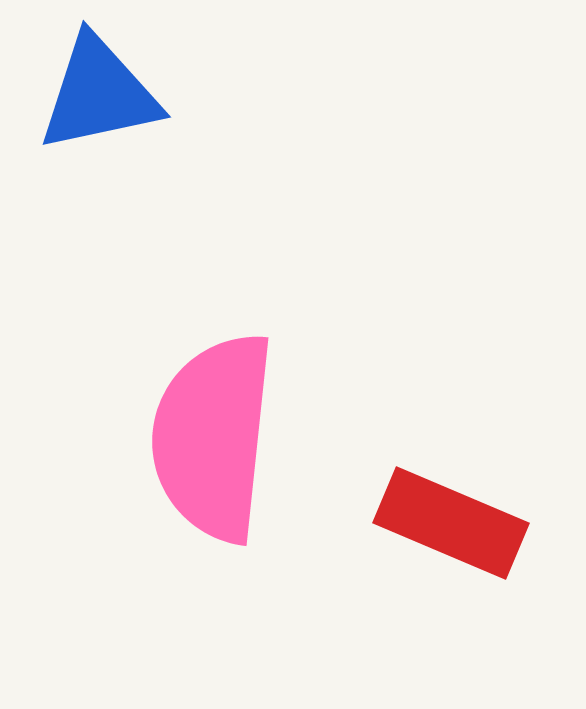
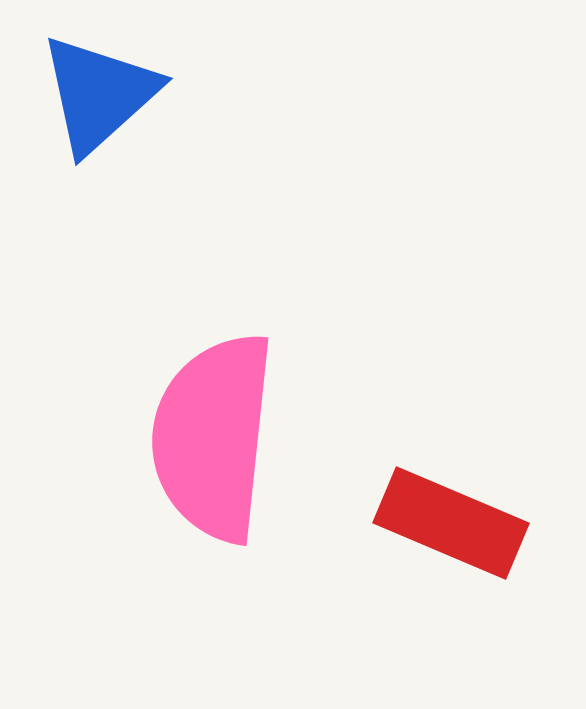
blue triangle: rotated 30 degrees counterclockwise
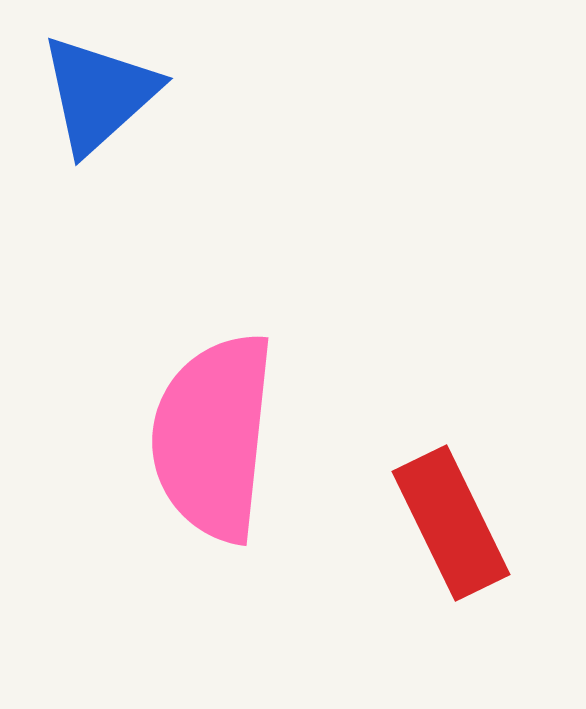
red rectangle: rotated 41 degrees clockwise
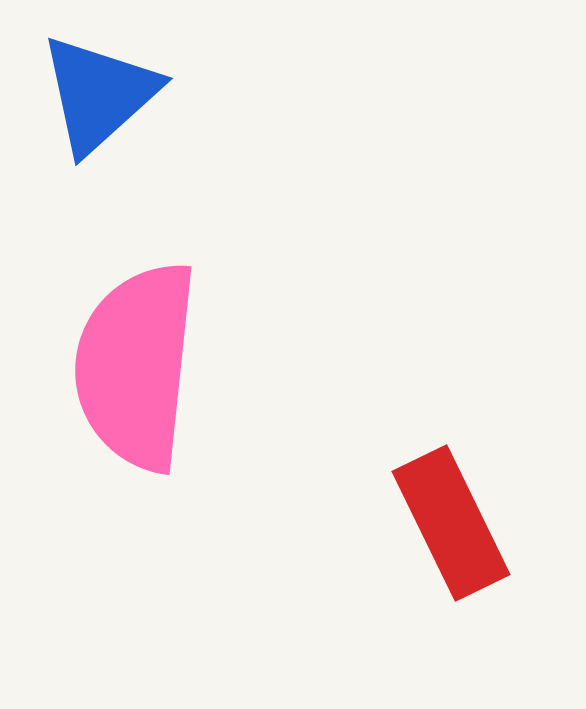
pink semicircle: moved 77 px left, 71 px up
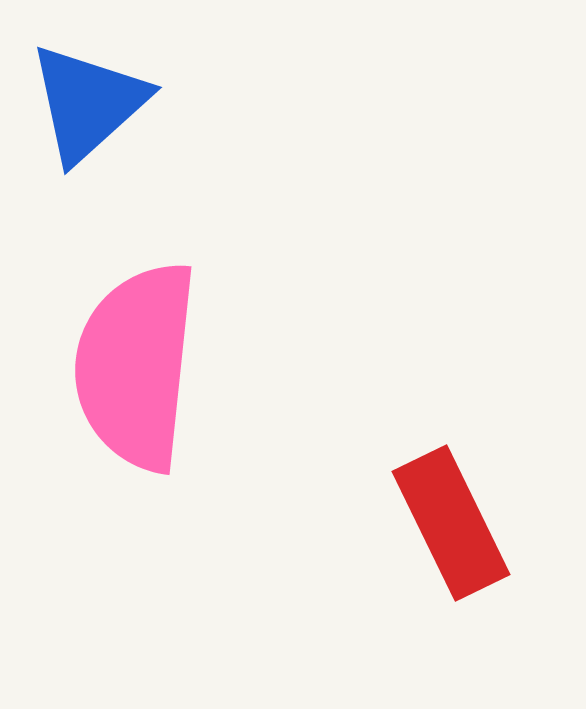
blue triangle: moved 11 px left, 9 px down
